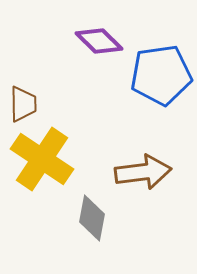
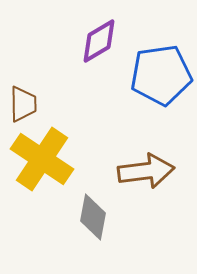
purple diamond: rotated 75 degrees counterclockwise
brown arrow: moved 3 px right, 1 px up
gray diamond: moved 1 px right, 1 px up
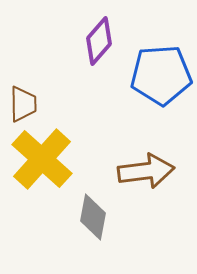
purple diamond: rotated 18 degrees counterclockwise
blue pentagon: rotated 4 degrees clockwise
yellow cross: rotated 8 degrees clockwise
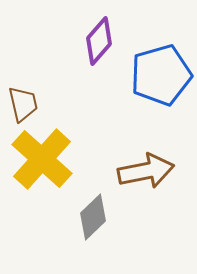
blue pentagon: rotated 12 degrees counterclockwise
brown trapezoid: rotated 12 degrees counterclockwise
brown arrow: rotated 4 degrees counterclockwise
gray diamond: rotated 36 degrees clockwise
